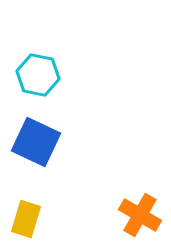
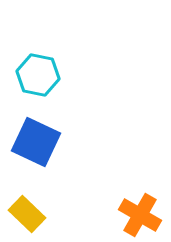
yellow rectangle: moved 1 px right, 5 px up; rotated 63 degrees counterclockwise
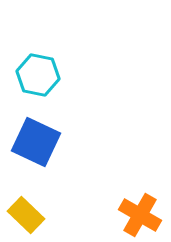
yellow rectangle: moved 1 px left, 1 px down
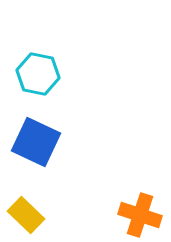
cyan hexagon: moved 1 px up
orange cross: rotated 12 degrees counterclockwise
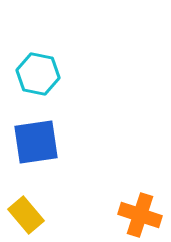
blue square: rotated 33 degrees counterclockwise
yellow rectangle: rotated 6 degrees clockwise
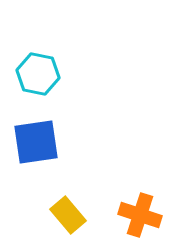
yellow rectangle: moved 42 px right
